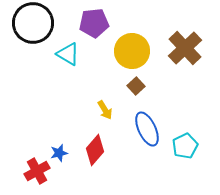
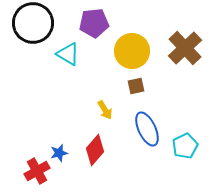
brown square: rotated 30 degrees clockwise
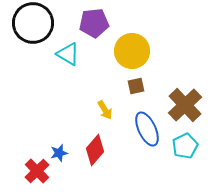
brown cross: moved 57 px down
red cross: rotated 15 degrees counterclockwise
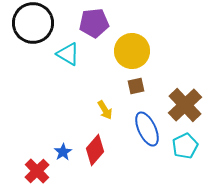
blue star: moved 4 px right, 1 px up; rotated 18 degrees counterclockwise
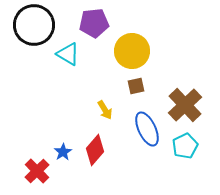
black circle: moved 1 px right, 2 px down
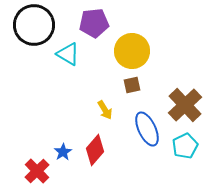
brown square: moved 4 px left, 1 px up
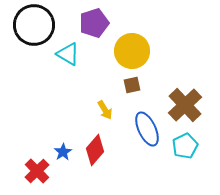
purple pentagon: rotated 12 degrees counterclockwise
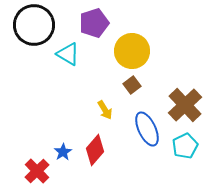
brown square: rotated 24 degrees counterclockwise
